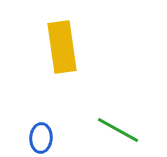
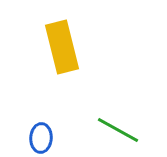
yellow rectangle: rotated 6 degrees counterclockwise
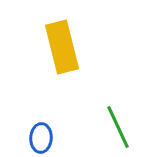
green line: moved 3 px up; rotated 36 degrees clockwise
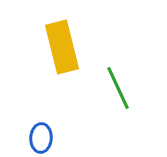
green line: moved 39 px up
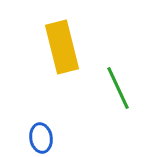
blue ellipse: rotated 12 degrees counterclockwise
